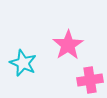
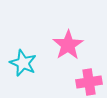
pink cross: moved 1 px left, 2 px down
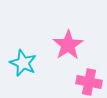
pink cross: rotated 20 degrees clockwise
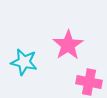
cyan star: moved 1 px right, 1 px up; rotated 12 degrees counterclockwise
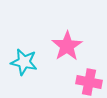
pink star: moved 1 px left, 1 px down
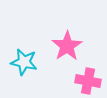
pink cross: moved 1 px left, 1 px up
